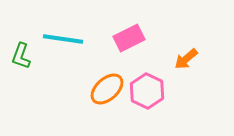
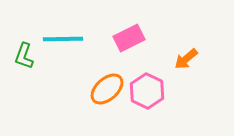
cyan line: rotated 9 degrees counterclockwise
green L-shape: moved 3 px right
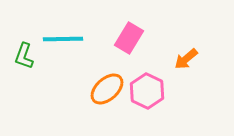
pink rectangle: rotated 32 degrees counterclockwise
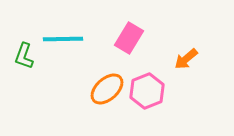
pink hexagon: rotated 12 degrees clockwise
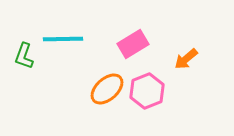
pink rectangle: moved 4 px right, 6 px down; rotated 28 degrees clockwise
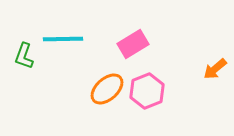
orange arrow: moved 29 px right, 10 px down
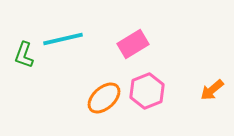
cyan line: rotated 12 degrees counterclockwise
green L-shape: moved 1 px up
orange arrow: moved 3 px left, 21 px down
orange ellipse: moved 3 px left, 9 px down
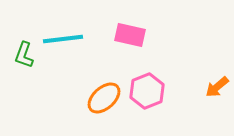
cyan line: rotated 6 degrees clockwise
pink rectangle: moved 3 px left, 9 px up; rotated 44 degrees clockwise
orange arrow: moved 5 px right, 3 px up
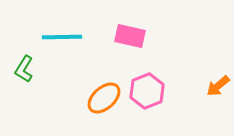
pink rectangle: moved 1 px down
cyan line: moved 1 px left, 2 px up; rotated 6 degrees clockwise
green L-shape: moved 14 px down; rotated 12 degrees clockwise
orange arrow: moved 1 px right, 1 px up
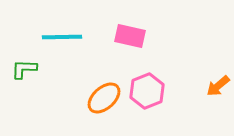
green L-shape: rotated 60 degrees clockwise
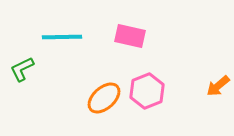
green L-shape: moved 2 px left; rotated 28 degrees counterclockwise
